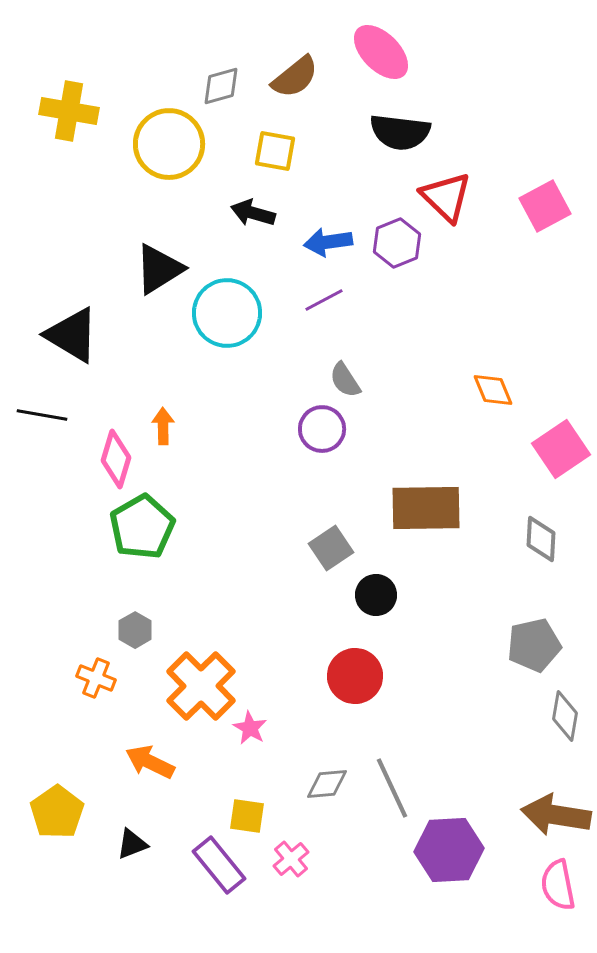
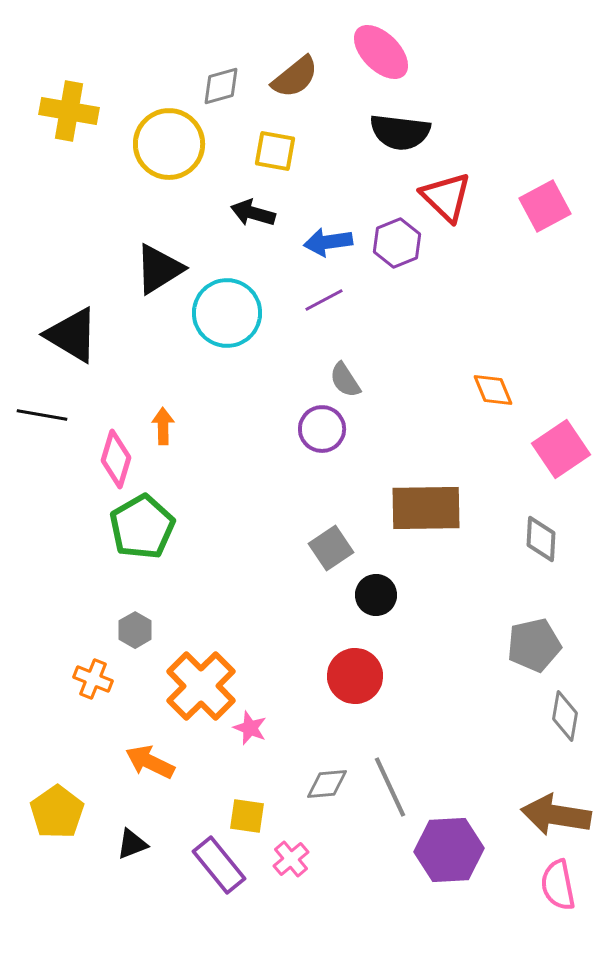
orange cross at (96, 678): moved 3 px left, 1 px down
pink star at (250, 728): rotated 8 degrees counterclockwise
gray line at (392, 788): moved 2 px left, 1 px up
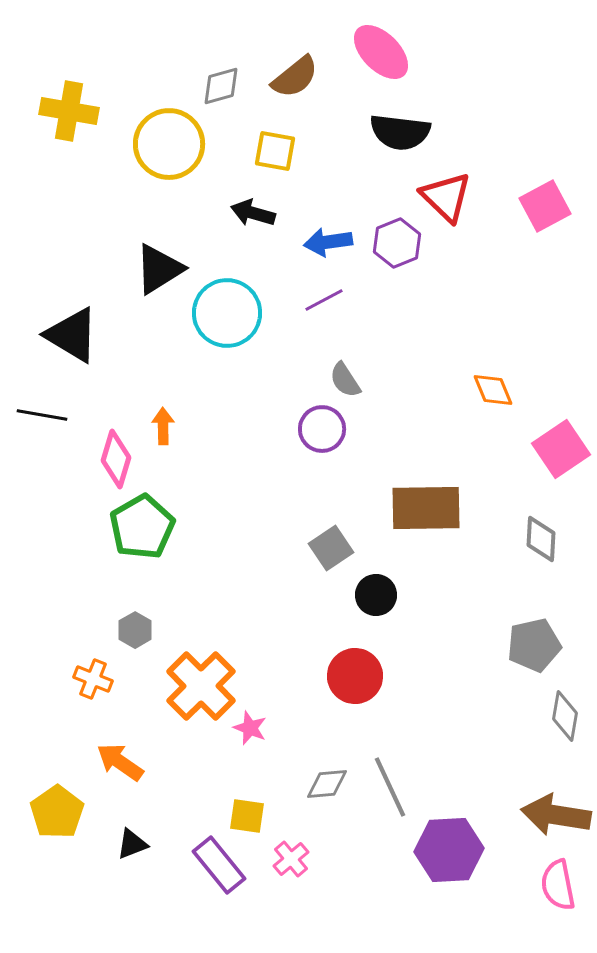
orange arrow at (150, 762): moved 30 px left; rotated 9 degrees clockwise
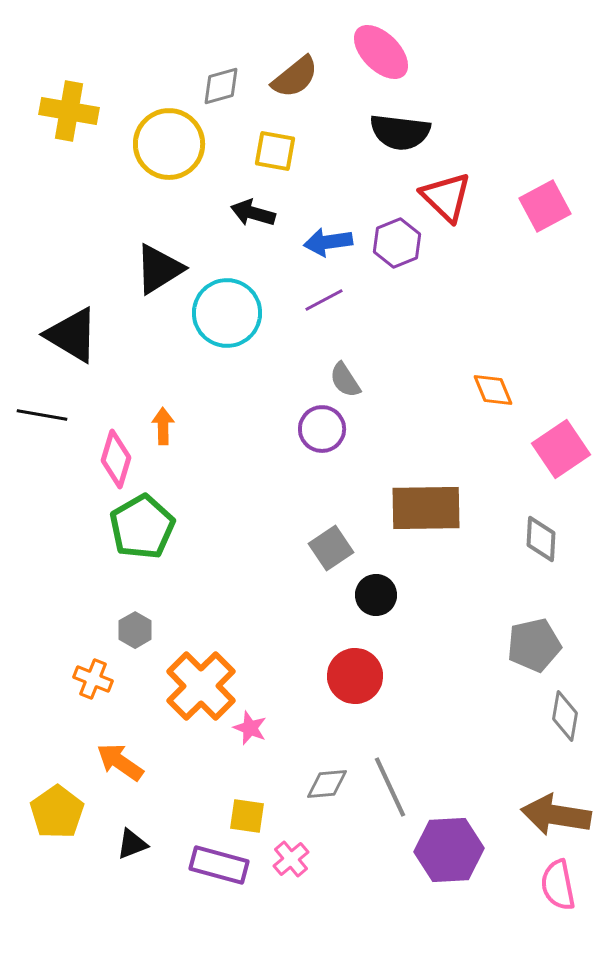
purple rectangle at (219, 865): rotated 36 degrees counterclockwise
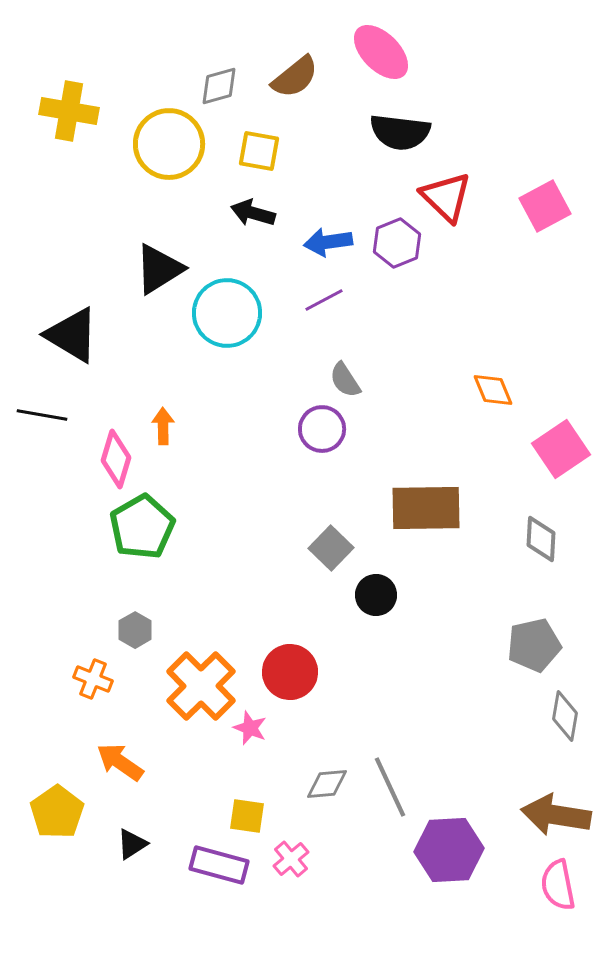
gray diamond at (221, 86): moved 2 px left
yellow square at (275, 151): moved 16 px left
gray square at (331, 548): rotated 12 degrees counterclockwise
red circle at (355, 676): moved 65 px left, 4 px up
black triangle at (132, 844): rotated 12 degrees counterclockwise
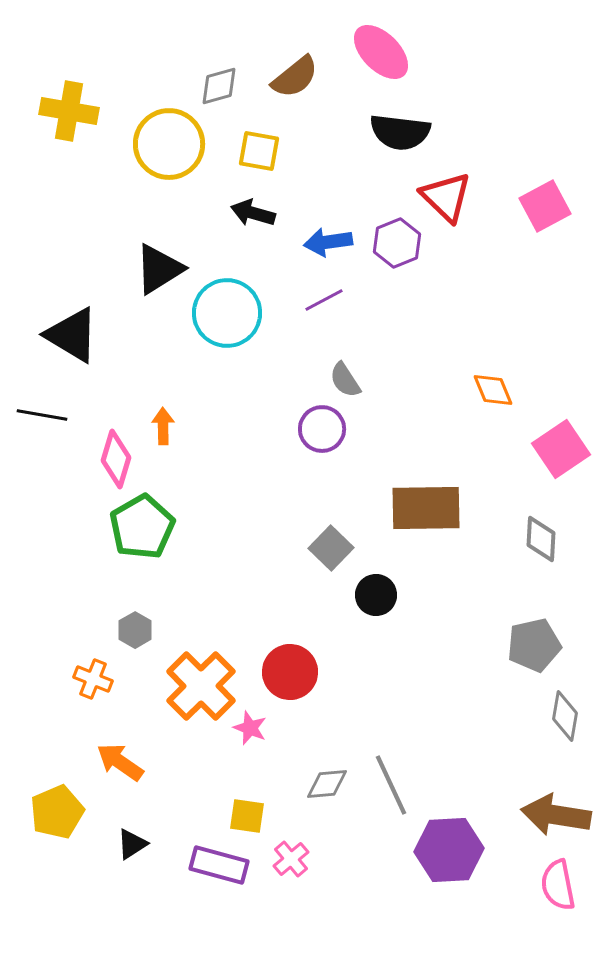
gray line at (390, 787): moved 1 px right, 2 px up
yellow pentagon at (57, 812): rotated 12 degrees clockwise
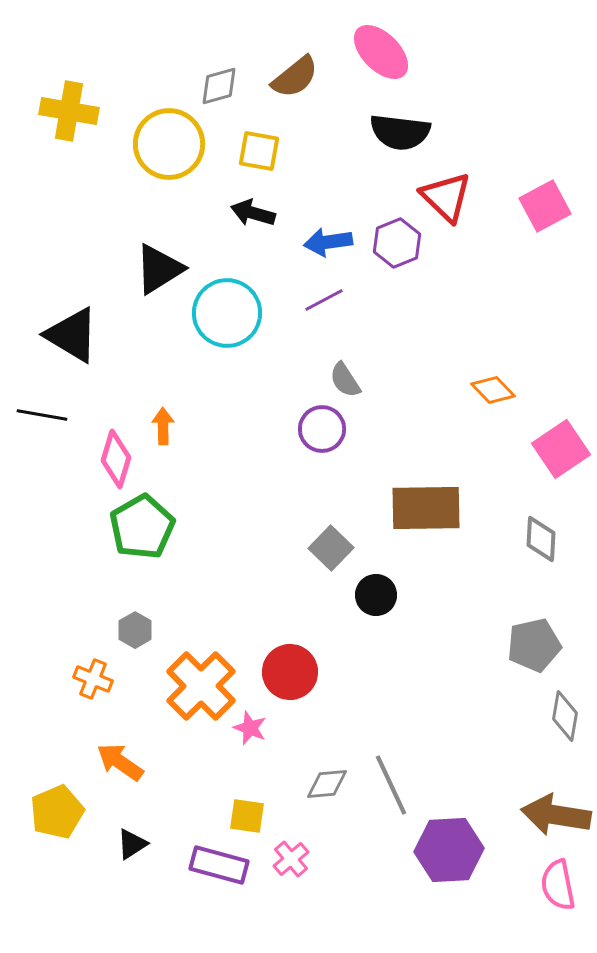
orange diamond at (493, 390): rotated 21 degrees counterclockwise
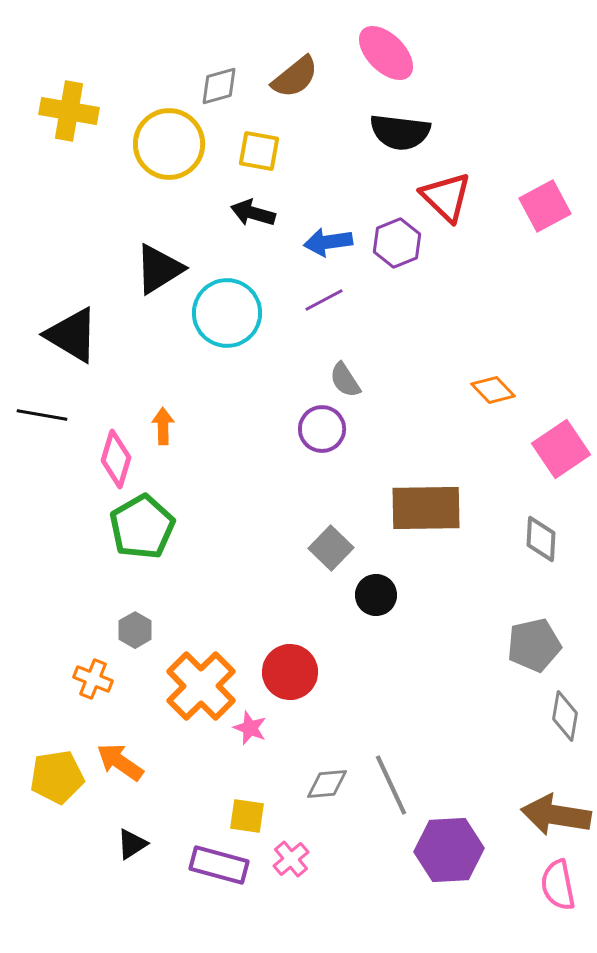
pink ellipse at (381, 52): moved 5 px right, 1 px down
yellow pentagon at (57, 812): moved 35 px up; rotated 14 degrees clockwise
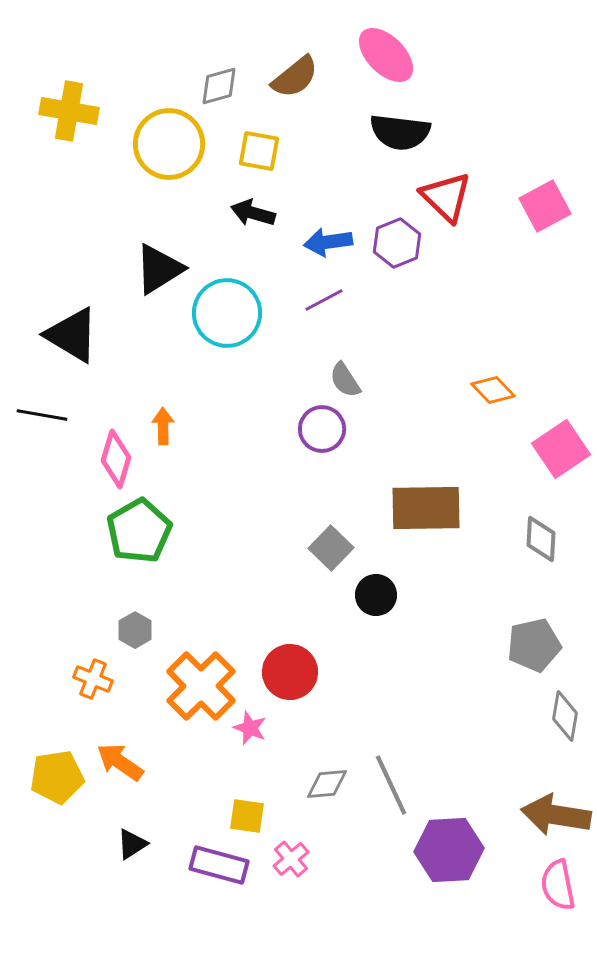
pink ellipse at (386, 53): moved 2 px down
green pentagon at (142, 527): moved 3 px left, 4 px down
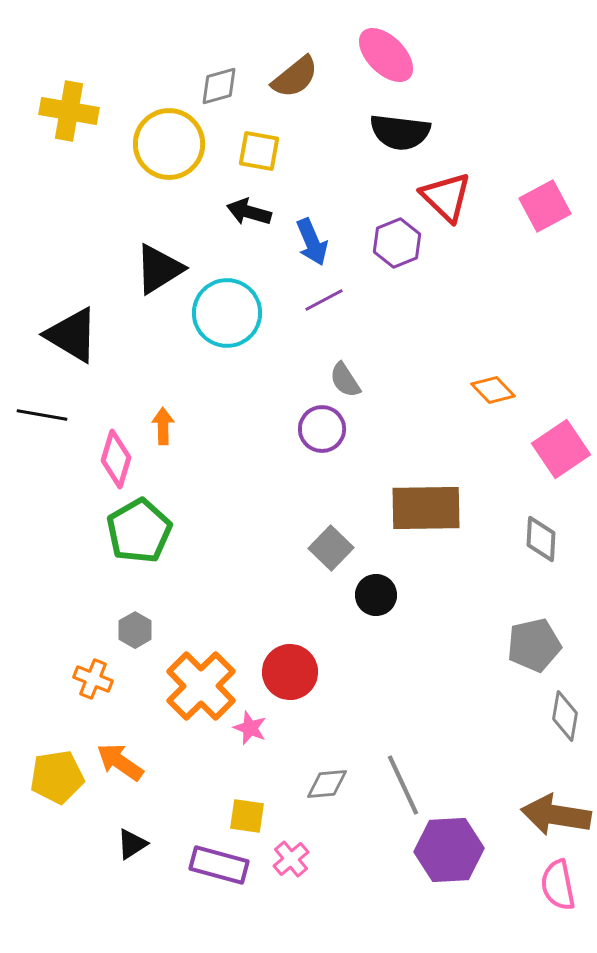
black arrow at (253, 213): moved 4 px left, 1 px up
blue arrow at (328, 242): moved 16 px left; rotated 105 degrees counterclockwise
gray line at (391, 785): moved 12 px right
